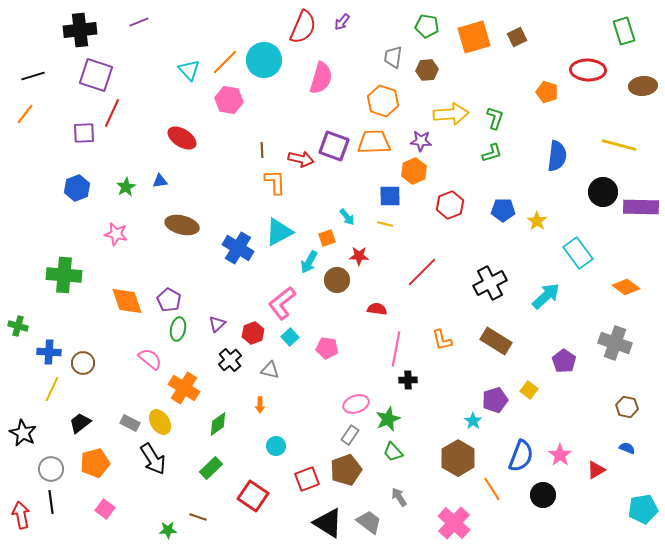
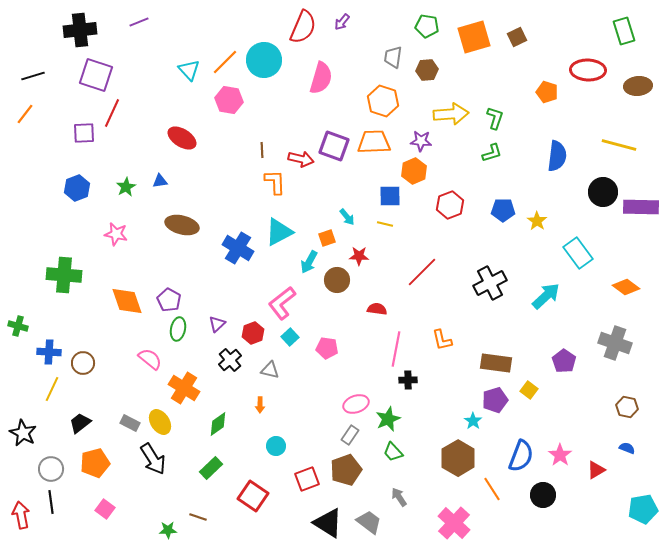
brown ellipse at (643, 86): moved 5 px left
brown rectangle at (496, 341): moved 22 px down; rotated 24 degrees counterclockwise
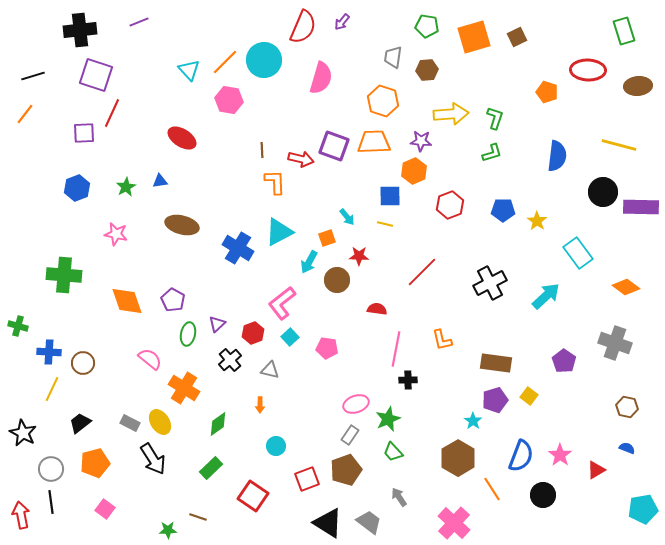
purple pentagon at (169, 300): moved 4 px right
green ellipse at (178, 329): moved 10 px right, 5 px down
yellow square at (529, 390): moved 6 px down
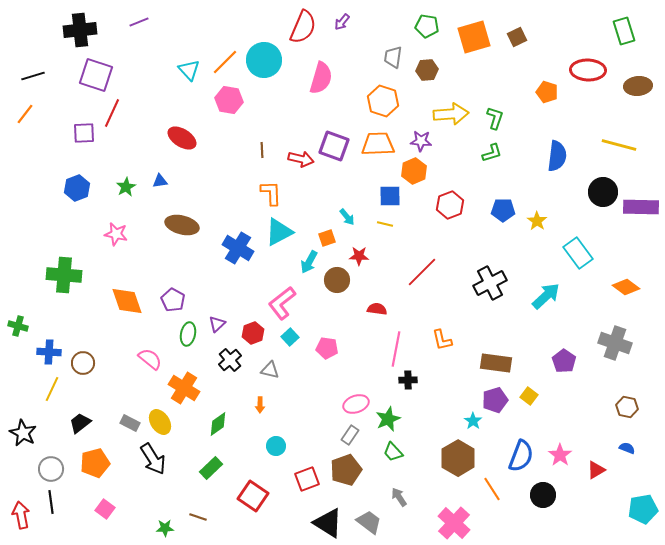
orange trapezoid at (374, 142): moved 4 px right, 2 px down
orange L-shape at (275, 182): moved 4 px left, 11 px down
green star at (168, 530): moved 3 px left, 2 px up
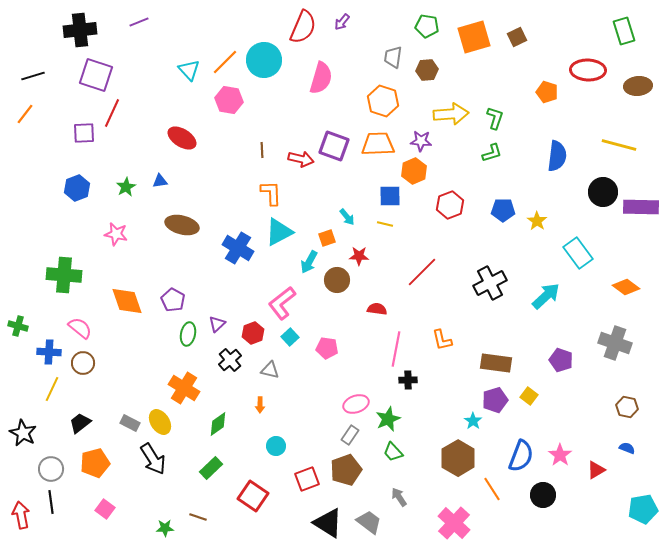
pink semicircle at (150, 359): moved 70 px left, 31 px up
purple pentagon at (564, 361): moved 3 px left, 1 px up; rotated 15 degrees counterclockwise
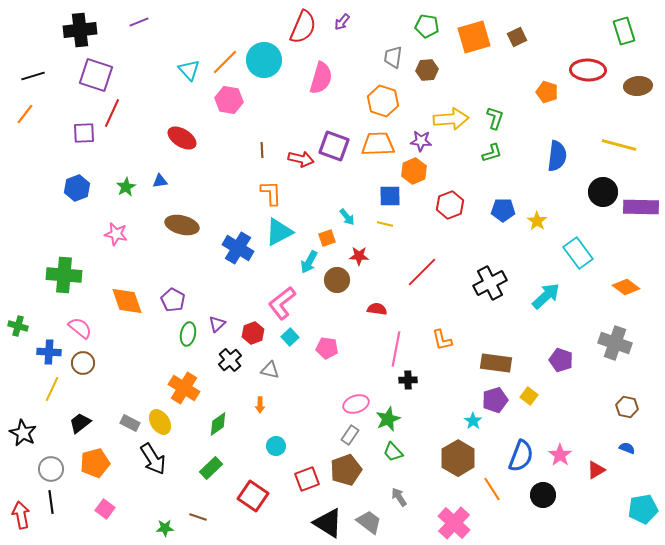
yellow arrow at (451, 114): moved 5 px down
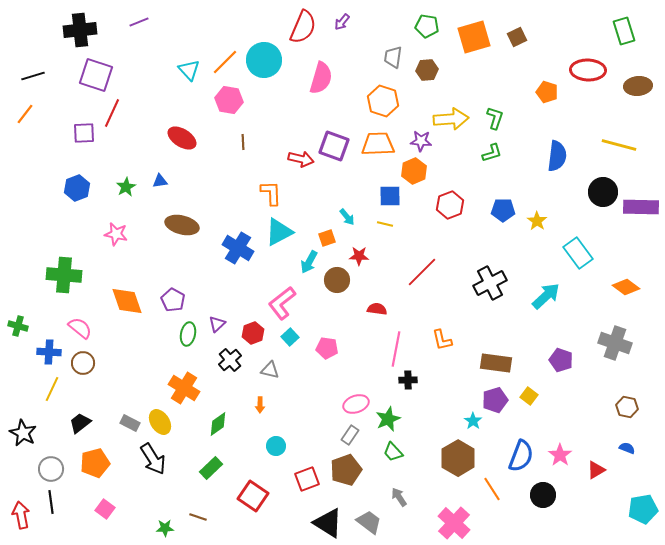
brown line at (262, 150): moved 19 px left, 8 px up
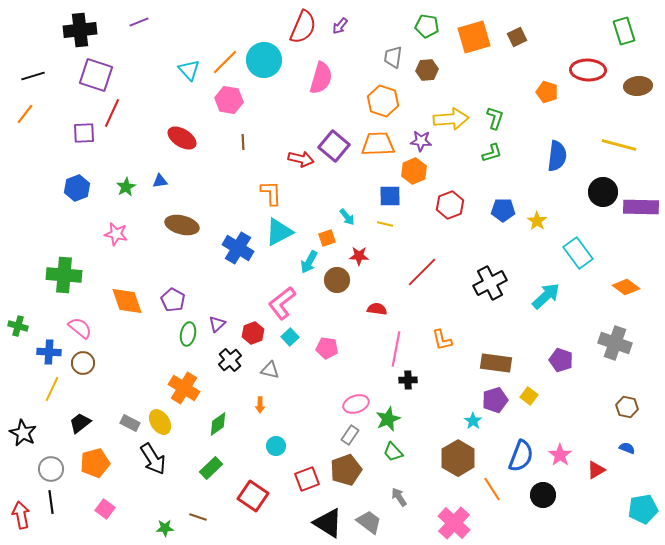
purple arrow at (342, 22): moved 2 px left, 4 px down
purple square at (334, 146): rotated 20 degrees clockwise
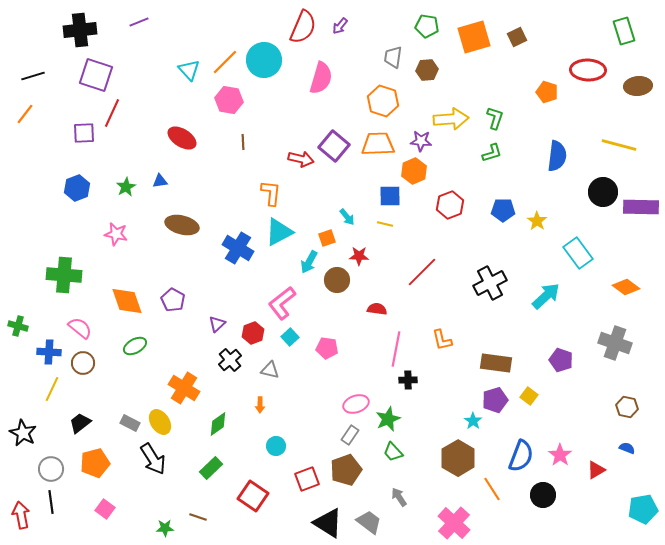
orange L-shape at (271, 193): rotated 8 degrees clockwise
green ellipse at (188, 334): moved 53 px left, 12 px down; rotated 50 degrees clockwise
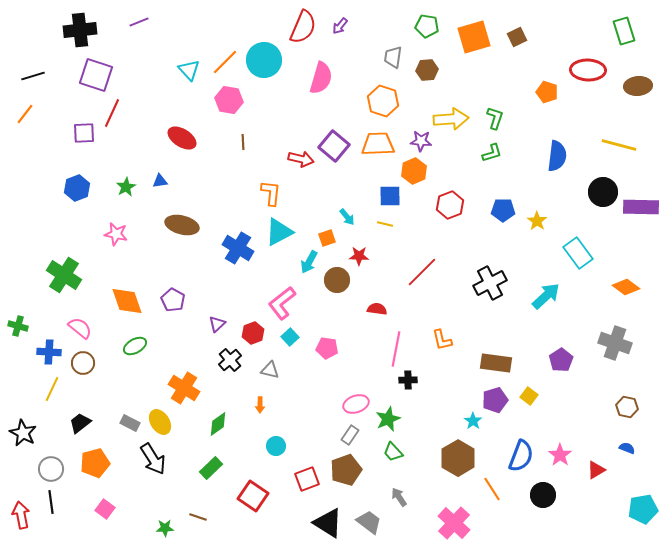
green cross at (64, 275): rotated 28 degrees clockwise
purple pentagon at (561, 360): rotated 20 degrees clockwise
